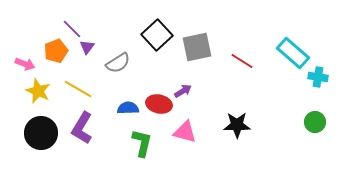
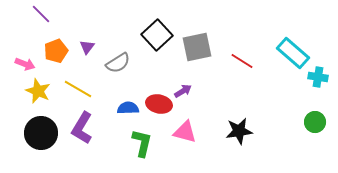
purple line: moved 31 px left, 15 px up
black star: moved 2 px right, 6 px down; rotated 8 degrees counterclockwise
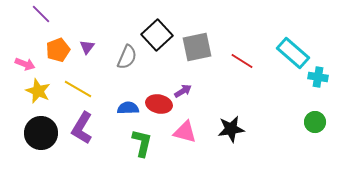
orange pentagon: moved 2 px right, 1 px up
gray semicircle: moved 9 px right, 6 px up; rotated 35 degrees counterclockwise
black star: moved 8 px left, 2 px up
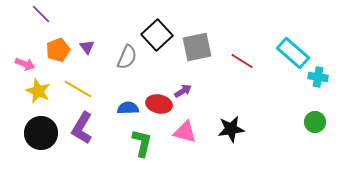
purple triangle: rotated 14 degrees counterclockwise
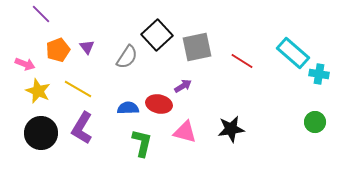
gray semicircle: rotated 10 degrees clockwise
cyan cross: moved 1 px right, 3 px up
purple arrow: moved 5 px up
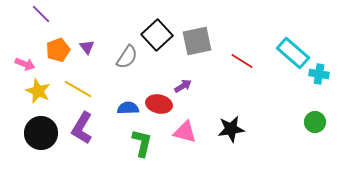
gray square: moved 6 px up
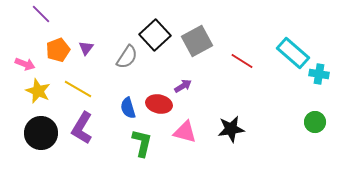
black square: moved 2 px left
gray square: rotated 16 degrees counterclockwise
purple triangle: moved 1 px left, 1 px down; rotated 14 degrees clockwise
blue semicircle: rotated 105 degrees counterclockwise
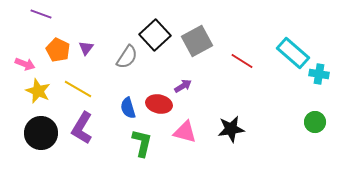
purple line: rotated 25 degrees counterclockwise
orange pentagon: rotated 25 degrees counterclockwise
